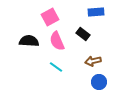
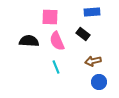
blue rectangle: moved 4 px left
pink square: rotated 30 degrees clockwise
cyan line: rotated 32 degrees clockwise
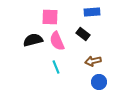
black semicircle: moved 4 px right, 1 px up; rotated 18 degrees counterclockwise
